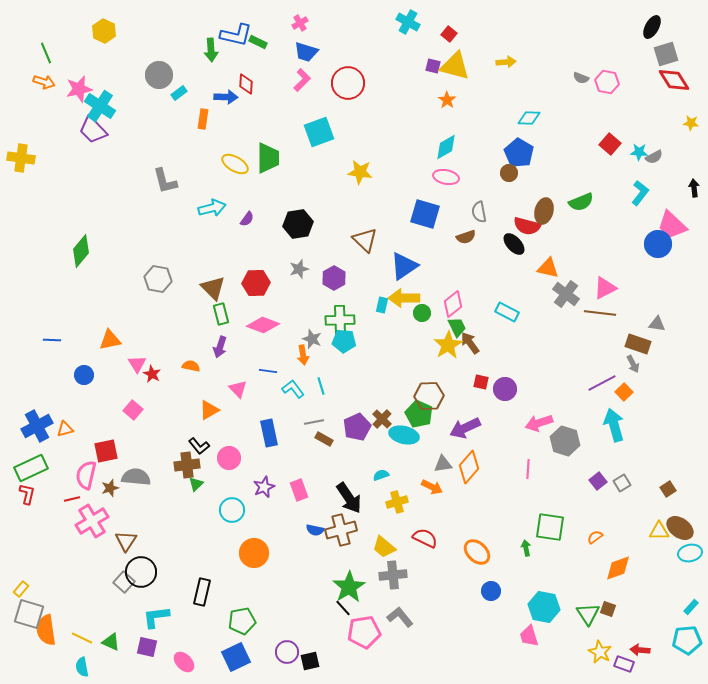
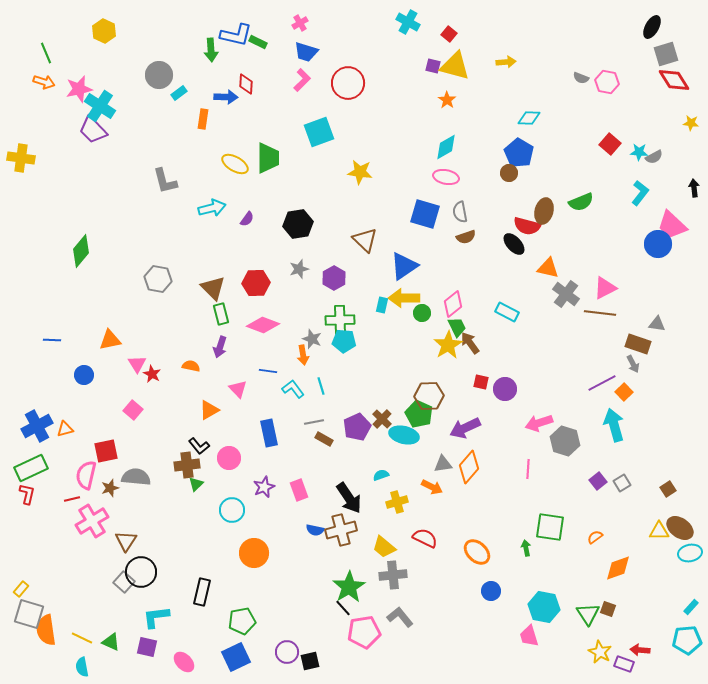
gray semicircle at (479, 212): moved 19 px left
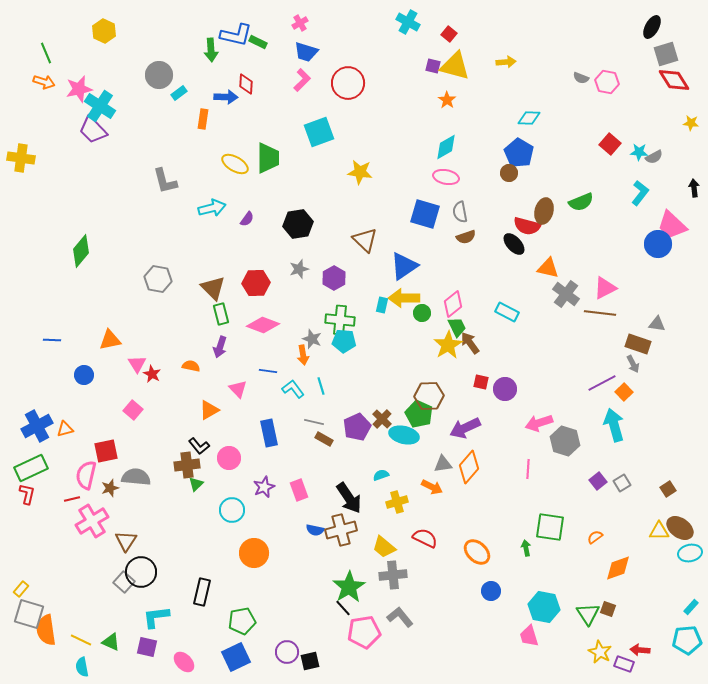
green cross at (340, 320): rotated 8 degrees clockwise
gray line at (314, 422): rotated 24 degrees clockwise
yellow line at (82, 638): moved 1 px left, 2 px down
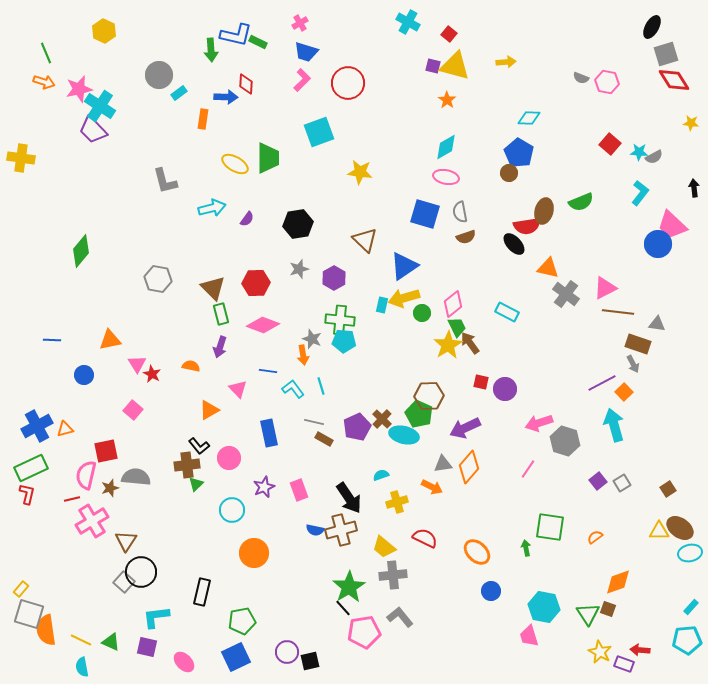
red semicircle at (527, 226): rotated 24 degrees counterclockwise
yellow arrow at (404, 298): rotated 16 degrees counterclockwise
brown line at (600, 313): moved 18 px right, 1 px up
pink line at (528, 469): rotated 30 degrees clockwise
orange diamond at (618, 568): moved 14 px down
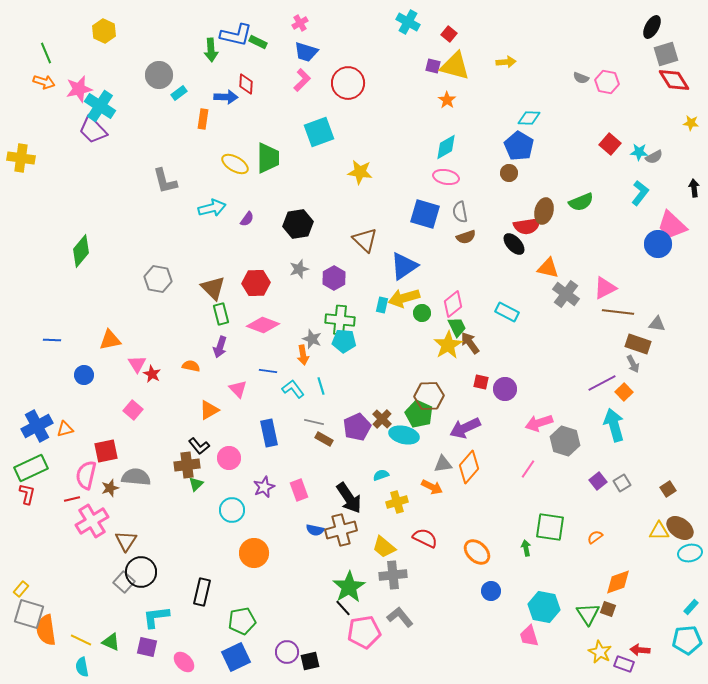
blue pentagon at (519, 153): moved 7 px up
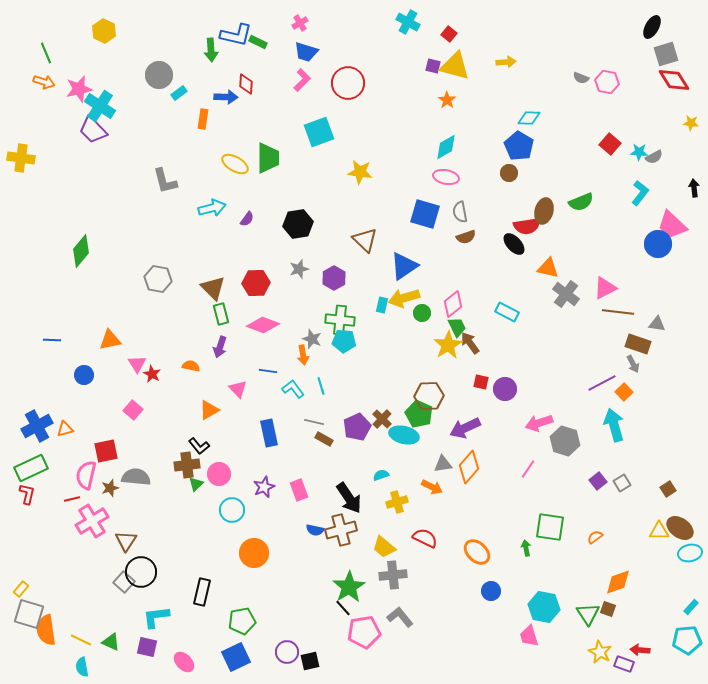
pink circle at (229, 458): moved 10 px left, 16 px down
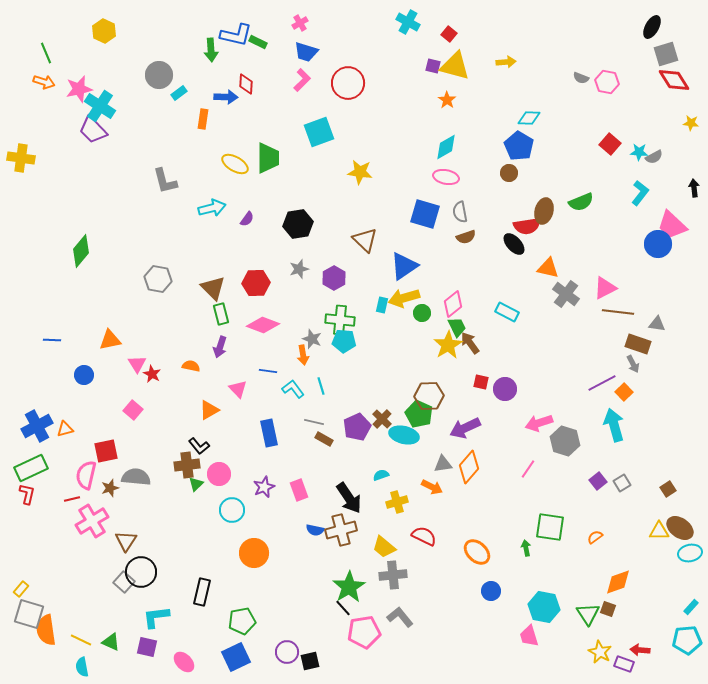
red semicircle at (425, 538): moved 1 px left, 2 px up
